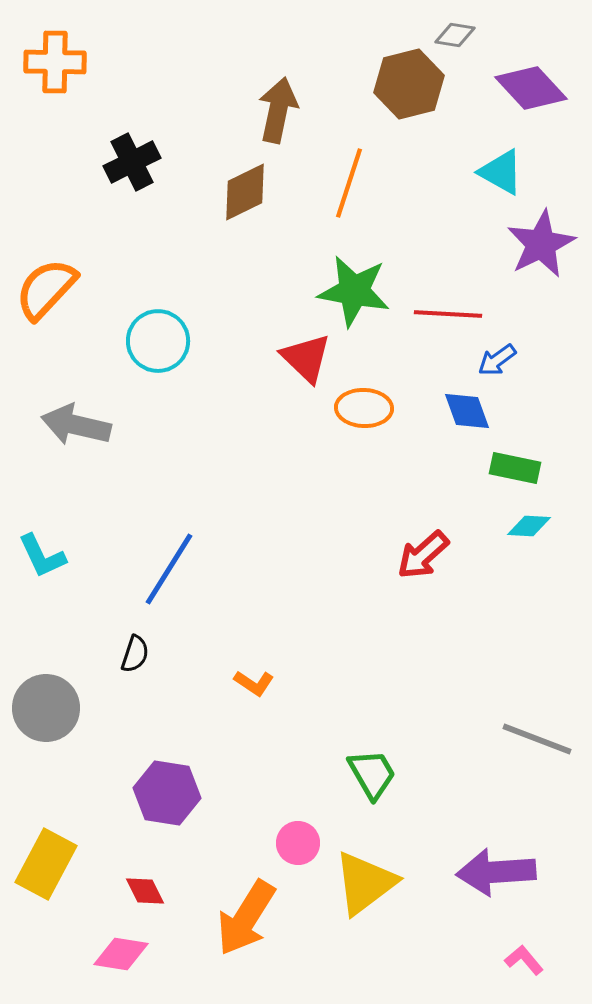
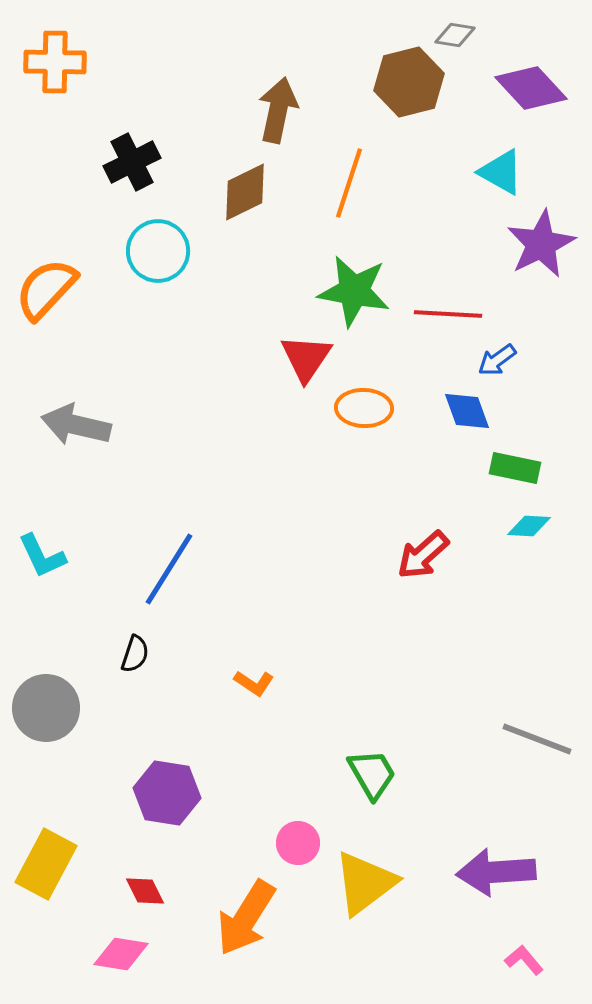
brown hexagon: moved 2 px up
cyan circle: moved 90 px up
red triangle: rotated 20 degrees clockwise
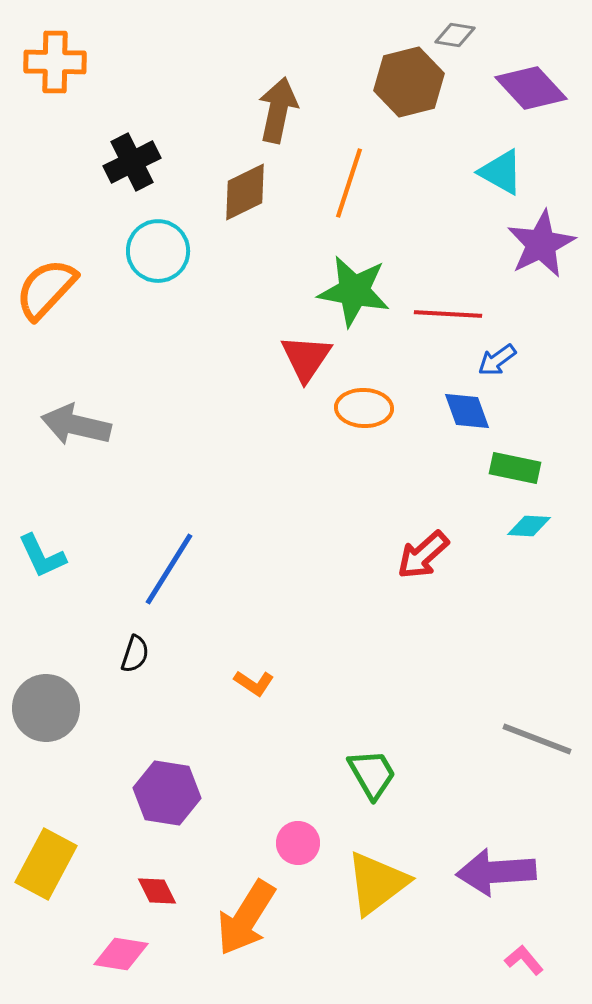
yellow triangle: moved 12 px right
red diamond: moved 12 px right
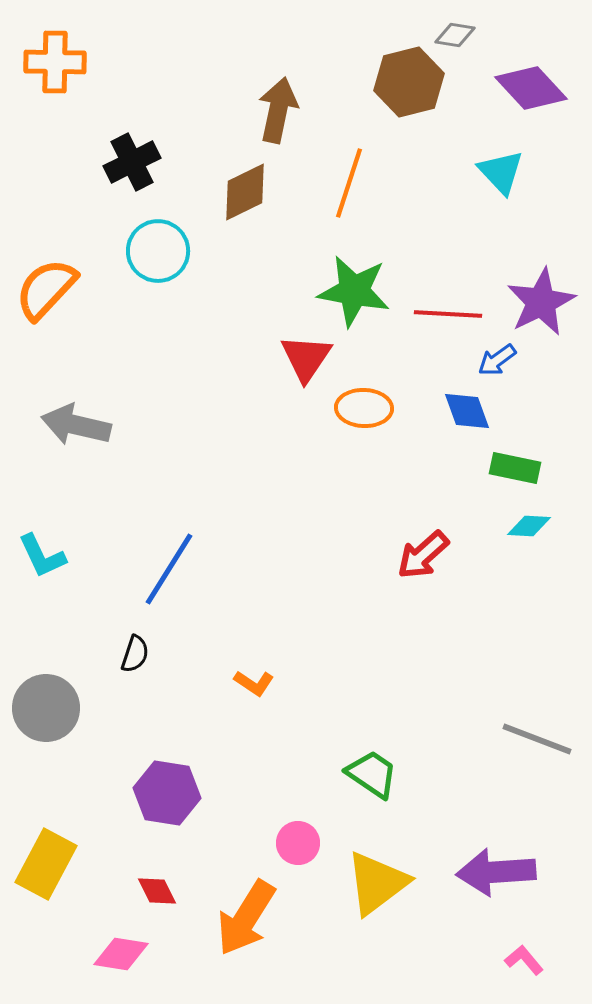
cyan triangle: rotated 18 degrees clockwise
purple star: moved 58 px down
green trapezoid: rotated 26 degrees counterclockwise
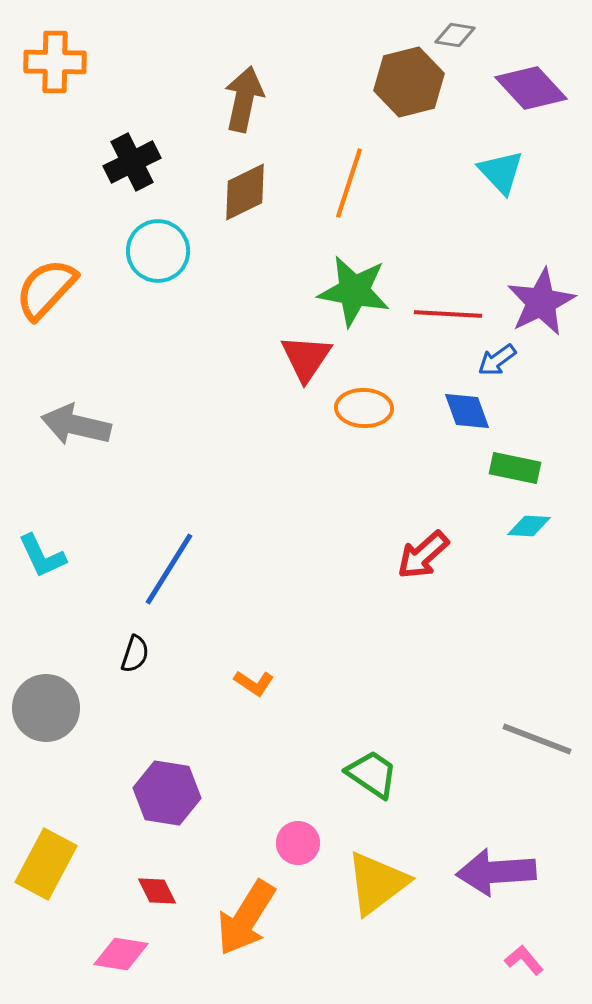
brown arrow: moved 34 px left, 11 px up
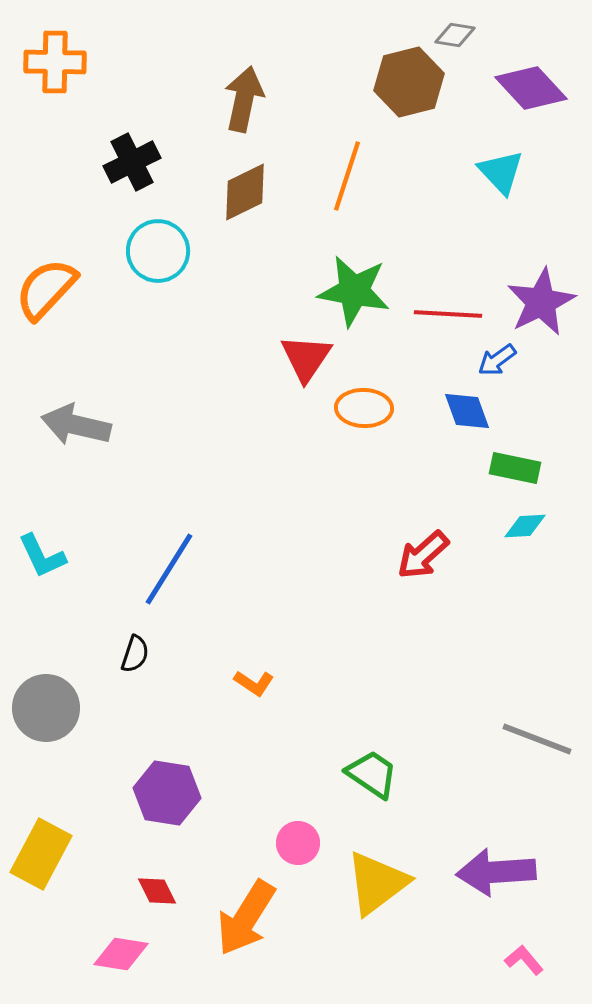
orange line: moved 2 px left, 7 px up
cyan diamond: moved 4 px left; rotated 6 degrees counterclockwise
yellow rectangle: moved 5 px left, 10 px up
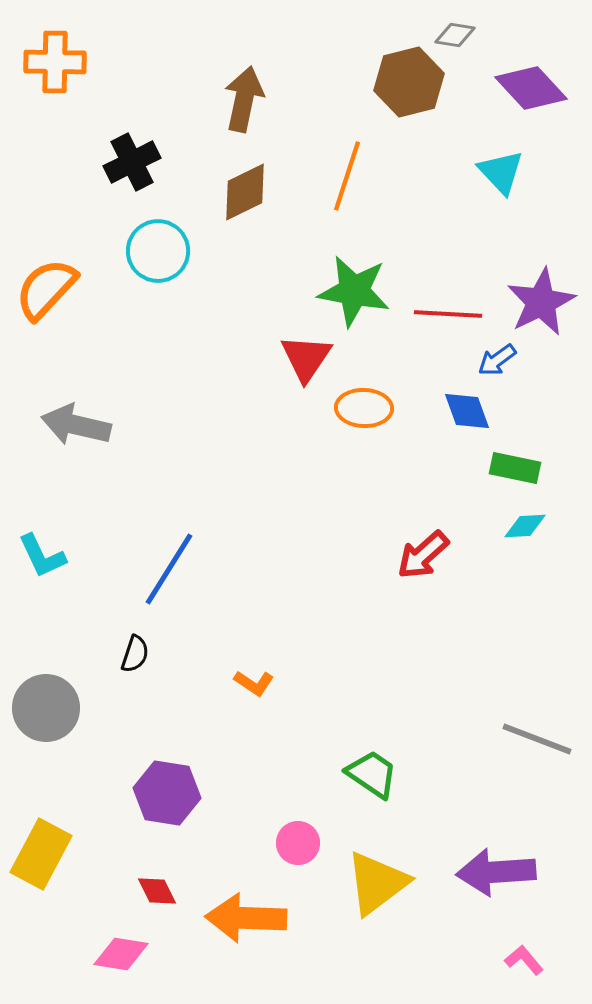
orange arrow: rotated 60 degrees clockwise
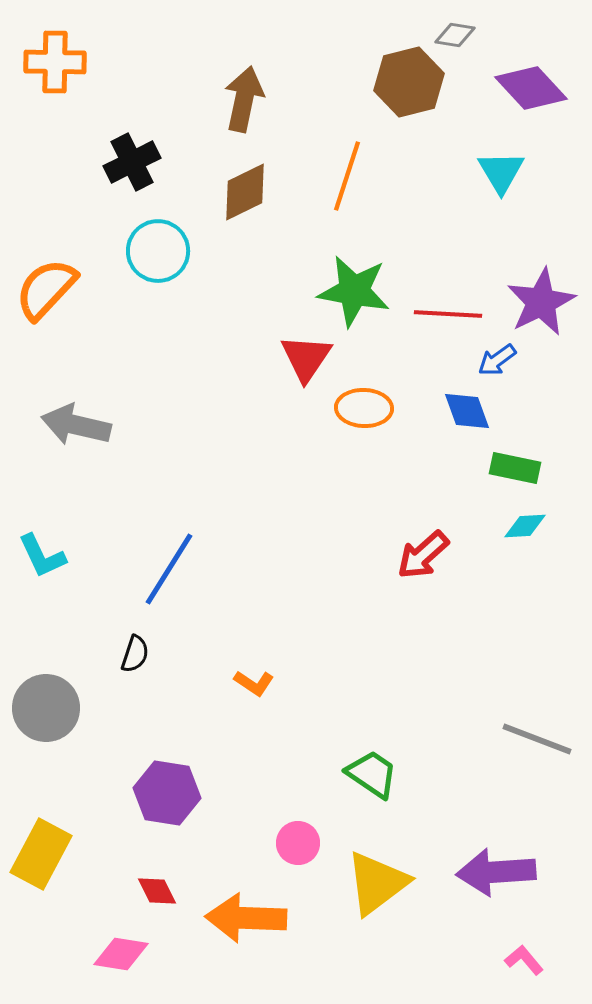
cyan triangle: rotated 12 degrees clockwise
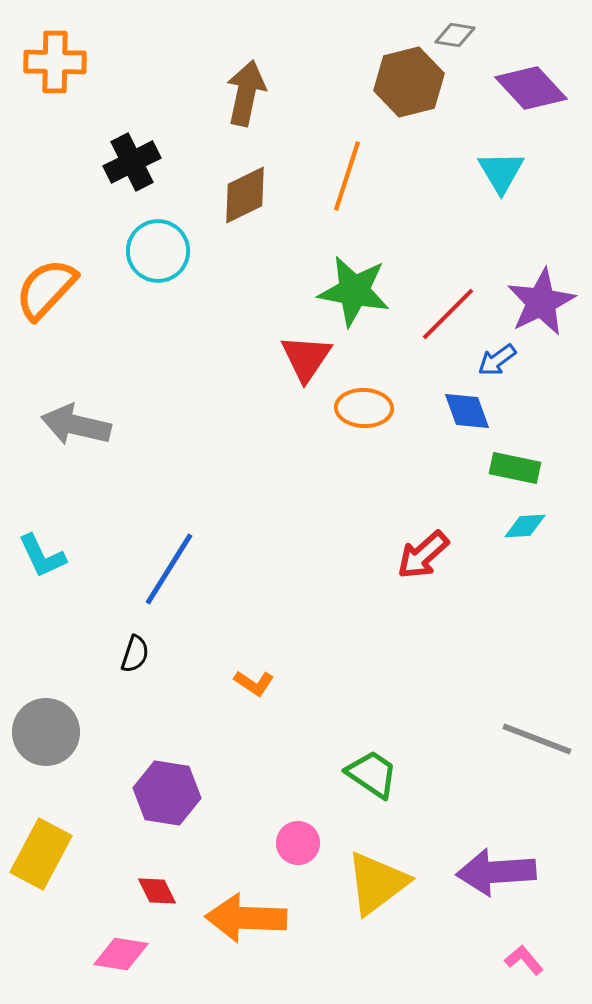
brown arrow: moved 2 px right, 6 px up
brown diamond: moved 3 px down
red line: rotated 48 degrees counterclockwise
gray circle: moved 24 px down
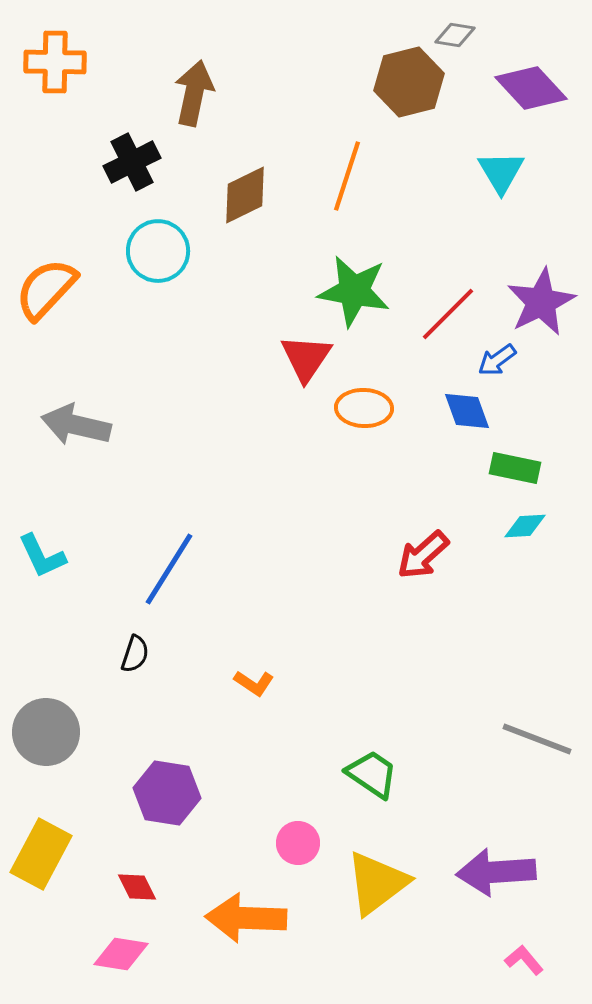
brown arrow: moved 52 px left
red diamond: moved 20 px left, 4 px up
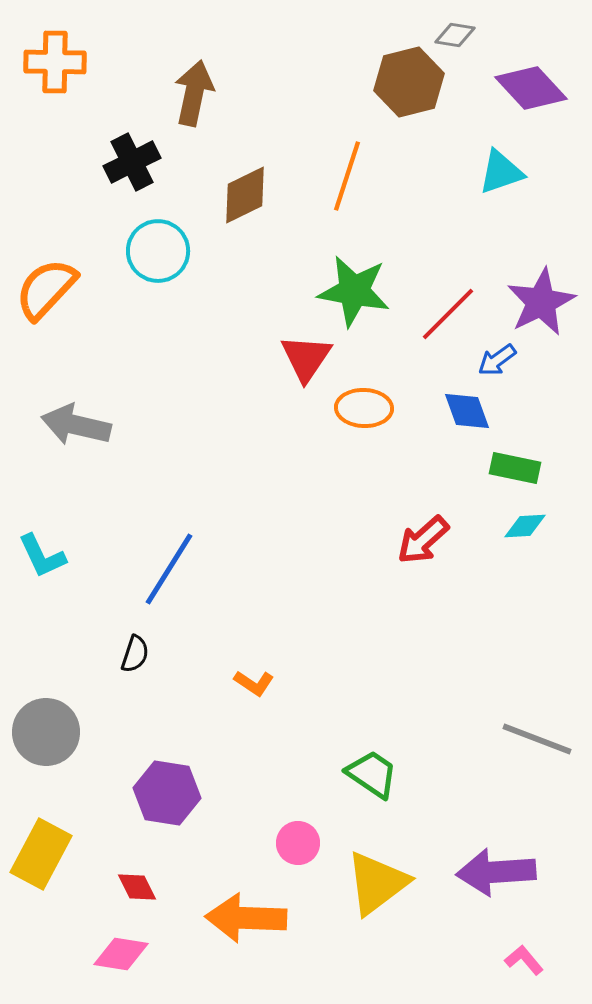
cyan triangle: rotated 42 degrees clockwise
red arrow: moved 15 px up
